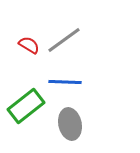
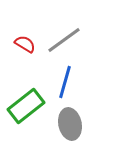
red semicircle: moved 4 px left, 1 px up
blue line: rotated 76 degrees counterclockwise
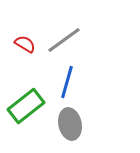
blue line: moved 2 px right
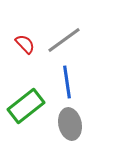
red semicircle: rotated 15 degrees clockwise
blue line: rotated 24 degrees counterclockwise
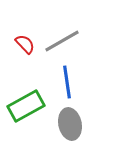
gray line: moved 2 px left, 1 px down; rotated 6 degrees clockwise
green rectangle: rotated 9 degrees clockwise
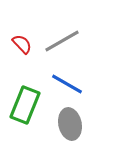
red semicircle: moved 3 px left
blue line: moved 2 px down; rotated 52 degrees counterclockwise
green rectangle: moved 1 px left, 1 px up; rotated 39 degrees counterclockwise
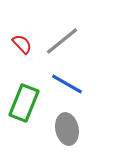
gray line: rotated 9 degrees counterclockwise
green rectangle: moved 1 px left, 2 px up
gray ellipse: moved 3 px left, 5 px down
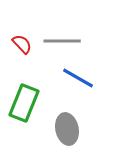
gray line: rotated 39 degrees clockwise
blue line: moved 11 px right, 6 px up
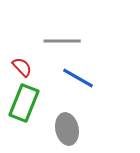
red semicircle: moved 23 px down
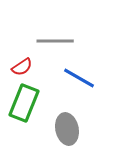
gray line: moved 7 px left
red semicircle: rotated 100 degrees clockwise
blue line: moved 1 px right
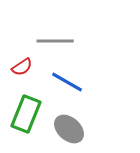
blue line: moved 12 px left, 4 px down
green rectangle: moved 2 px right, 11 px down
gray ellipse: moved 2 px right; rotated 36 degrees counterclockwise
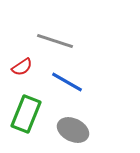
gray line: rotated 18 degrees clockwise
gray ellipse: moved 4 px right, 1 px down; rotated 16 degrees counterclockwise
